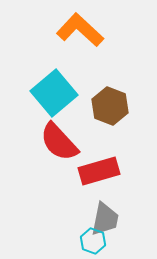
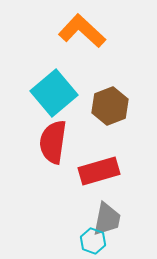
orange L-shape: moved 2 px right, 1 px down
brown hexagon: rotated 18 degrees clockwise
red semicircle: moved 6 px left; rotated 51 degrees clockwise
gray trapezoid: moved 2 px right
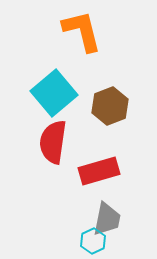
orange L-shape: rotated 33 degrees clockwise
cyan hexagon: rotated 15 degrees clockwise
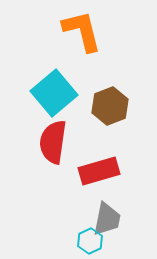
cyan hexagon: moved 3 px left
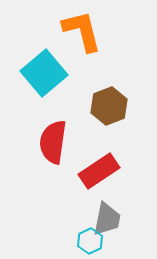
cyan square: moved 10 px left, 20 px up
brown hexagon: moved 1 px left
red rectangle: rotated 18 degrees counterclockwise
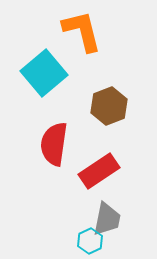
red semicircle: moved 1 px right, 2 px down
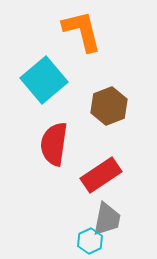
cyan square: moved 7 px down
red rectangle: moved 2 px right, 4 px down
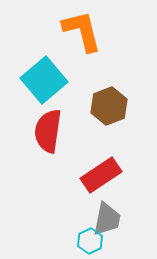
red semicircle: moved 6 px left, 13 px up
